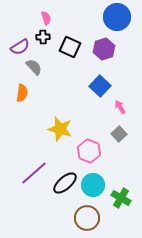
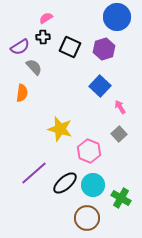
pink semicircle: rotated 104 degrees counterclockwise
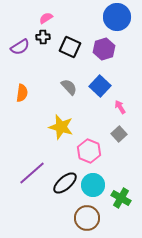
gray semicircle: moved 35 px right, 20 px down
yellow star: moved 1 px right, 2 px up
purple line: moved 2 px left
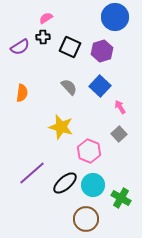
blue circle: moved 2 px left
purple hexagon: moved 2 px left, 2 px down
brown circle: moved 1 px left, 1 px down
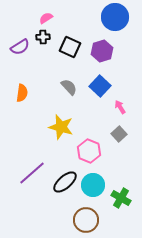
black ellipse: moved 1 px up
brown circle: moved 1 px down
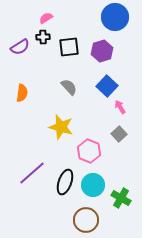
black square: moved 1 px left; rotated 30 degrees counterclockwise
blue square: moved 7 px right
black ellipse: rotated 30 degrees counterclockwise
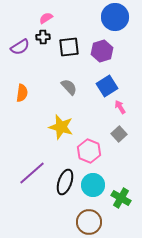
blue square: rotated 15 degrees clockwise
brown circle: moved 3 px right, 2 px down
